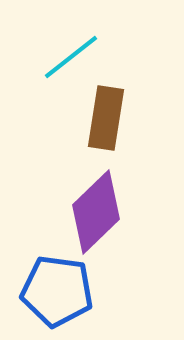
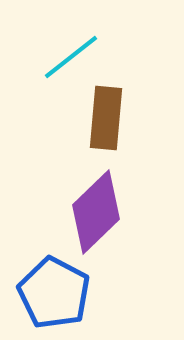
brown rectangle: rotated 4 degrees counterclockwise
blue pentagon: moved 3 px left, 2 px down; rotated 20 degrees clockwise
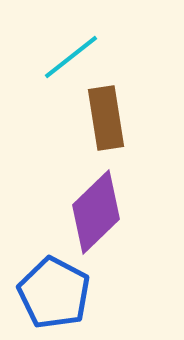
brown rectangle: rotated 14 degrees counterclockwise
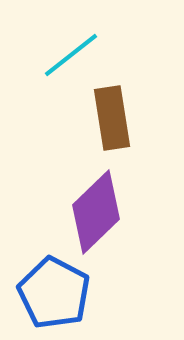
cyan line: moved 2 px up
brown rectangle: moved 6 px right
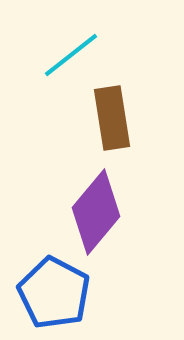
purple diamond: rotated 6 degrees counterclockwise
